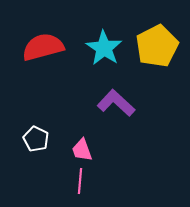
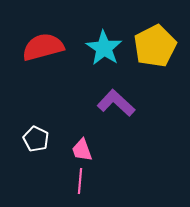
yellow pentagon: moved 2 px left
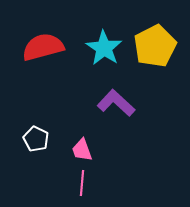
pink line: moved 2 px right, 2 px down
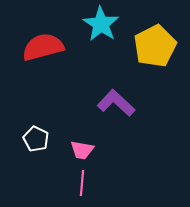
cyan star: moved 3 px left, 24 px up
pink trapezoid: rotated 60 degrees counterclockwise
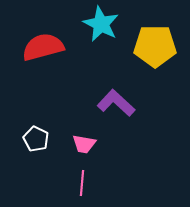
cyan star: rotated 6 degrees counterclockwise
yellow pentagon: rotated 27 degrees clockwise
pink trapezoid: moved 2 px right, 6 px up
